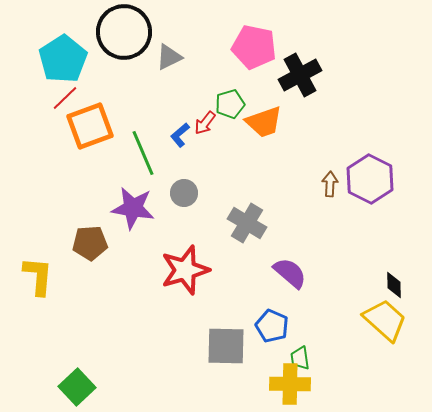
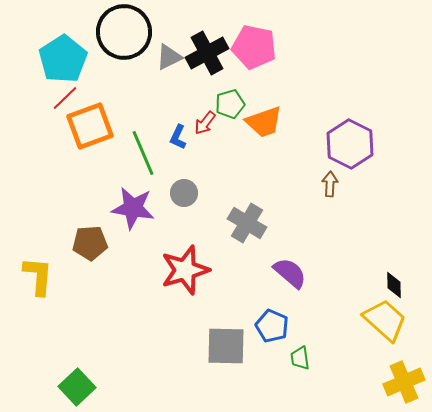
black cross: moved 93 px left, 22 px up
blue L-shape: moved 2 px left, 2 px down; rotated 25 degrees counterclockwise
purple hexagon: moved 20 px left, 35 px up
yellow cross: moved 114 px right, 2 px up; rotated 24 degrees counterclockwise
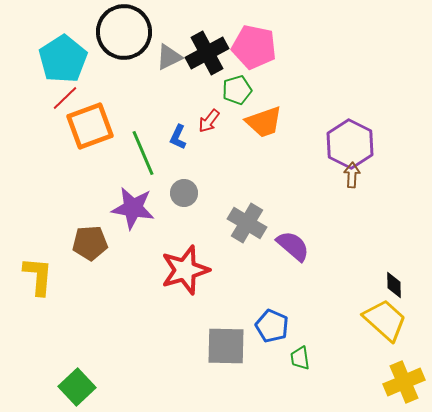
green pentagon: moved 7 px right, 14 px up
red arrow: moved 4 px right, 2 px up
brown arrow: moved 22 px right, 9 px up
purple semicircle: moved 3 px right, 27 px up
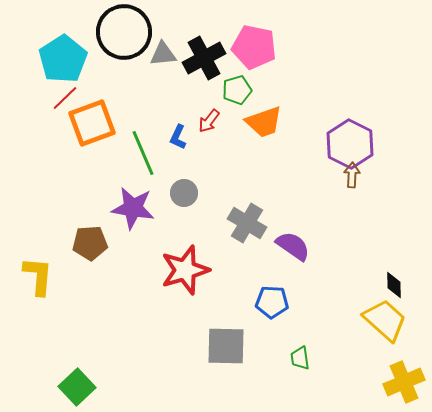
black cross: moved 3 px left, 5 px down
gray triangle: moved 6 px left, 3 px up; rotated 20 degrees clockwise
orange square: moved 2 px right, 3 px up
purple semicircle: rotated 6 degrees counterclockwise
blue pentagon: moved 24 px up; rotated 20 degrees counterclockwise
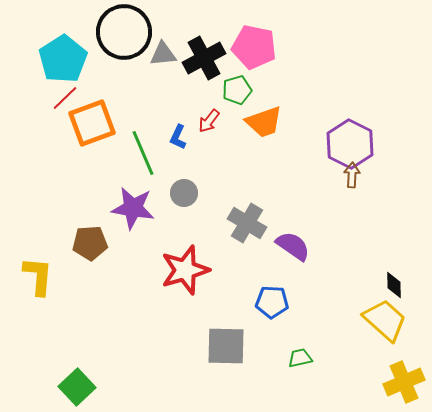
green trapezoid: rotated 85 degrees clockwise
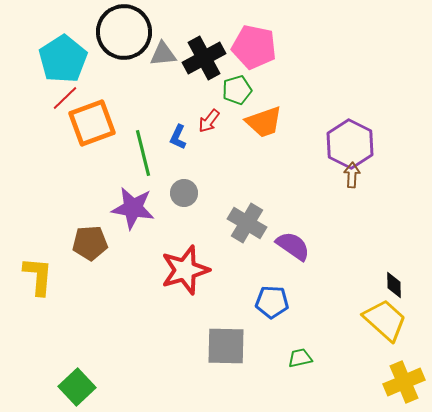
green line: rotated 9 degrees clockwise
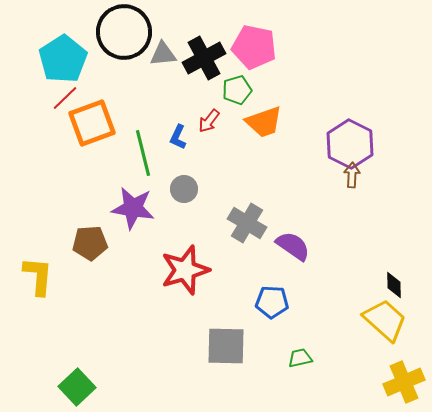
gray circle: moved 4 px up
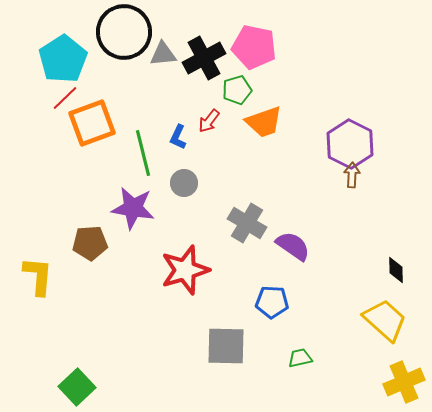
gray circle: moved 6 px up
black diamond: moved 2 px right, 15 px up
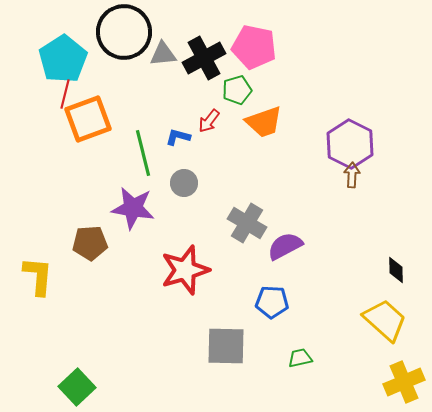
red line: moved 4 px up; rotated 32 degrees counterclockwise
orange square: moved 4 px left, 4 px up
blue L-shape: rotated 80 degrees clockwise
purple semicircle: moved 8 px left; rotated 63 degrees counterclockwise
